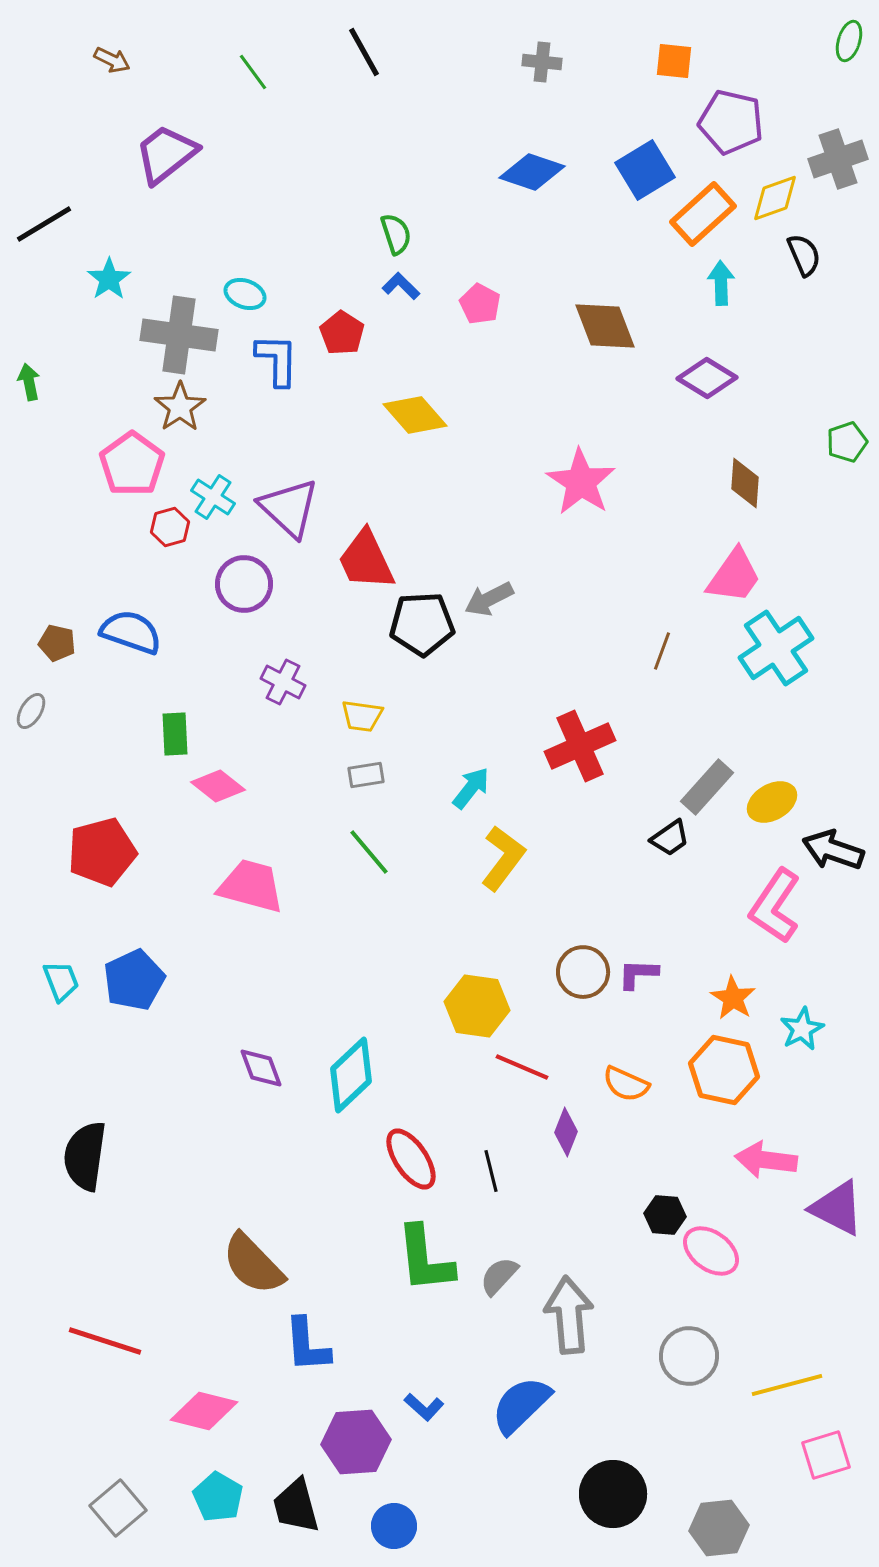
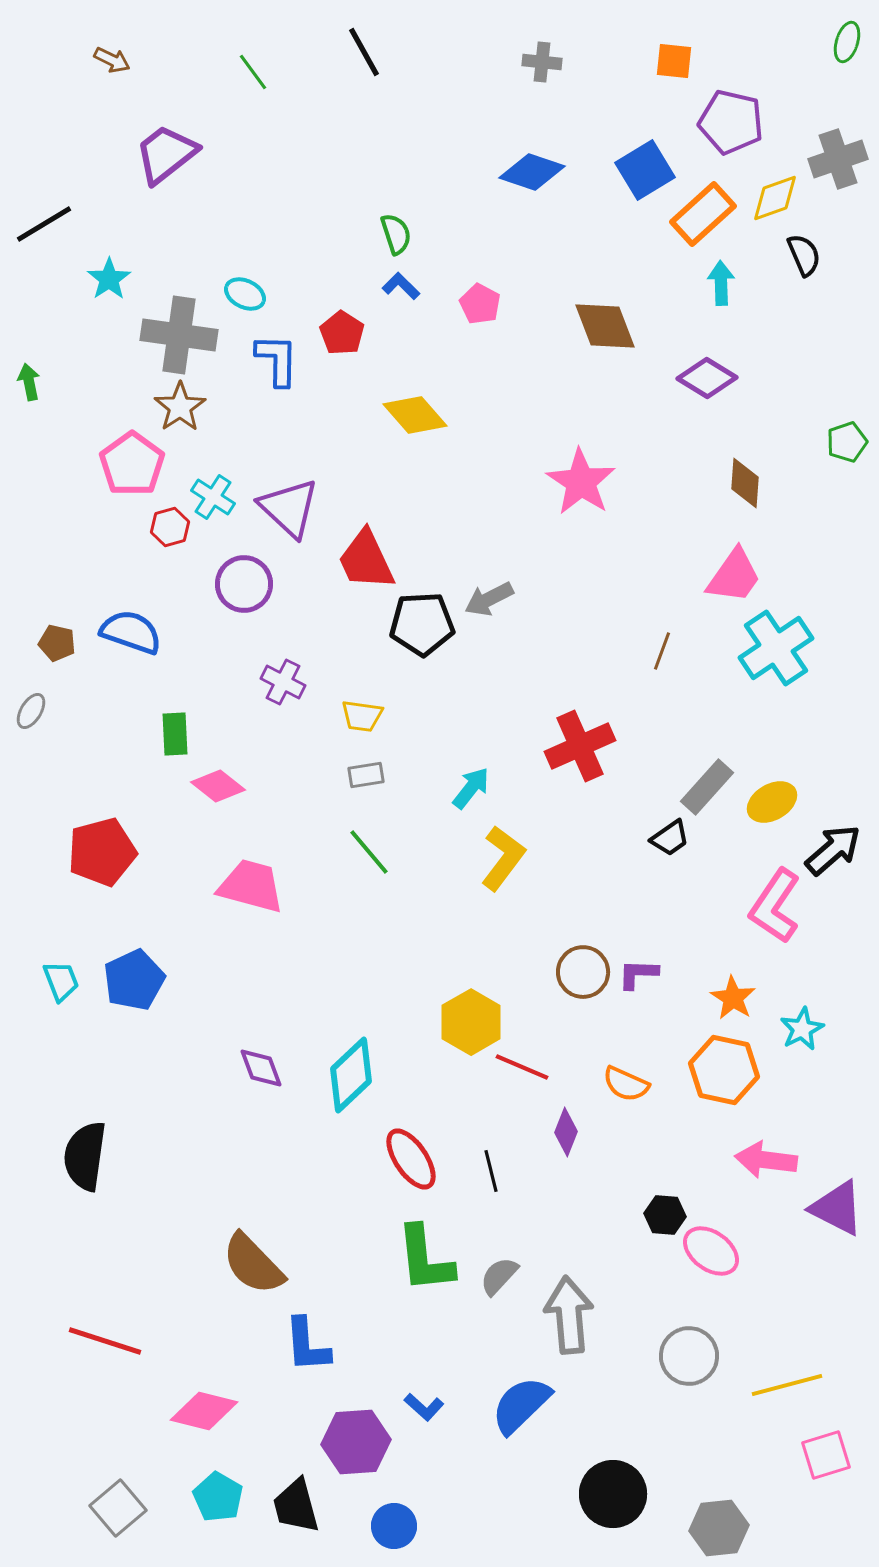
green ellipse at (849, 41): moved 2 px left, 1 px down
cyan ellipse at (245, 294): rotated 6 degrees clockwise
black arrow at (833, 850): rotated 120 degrees clockwise
yellow hexagon at (477, 1006): moved 6 px left, 16 px down; rotated 22 degrees clockwise
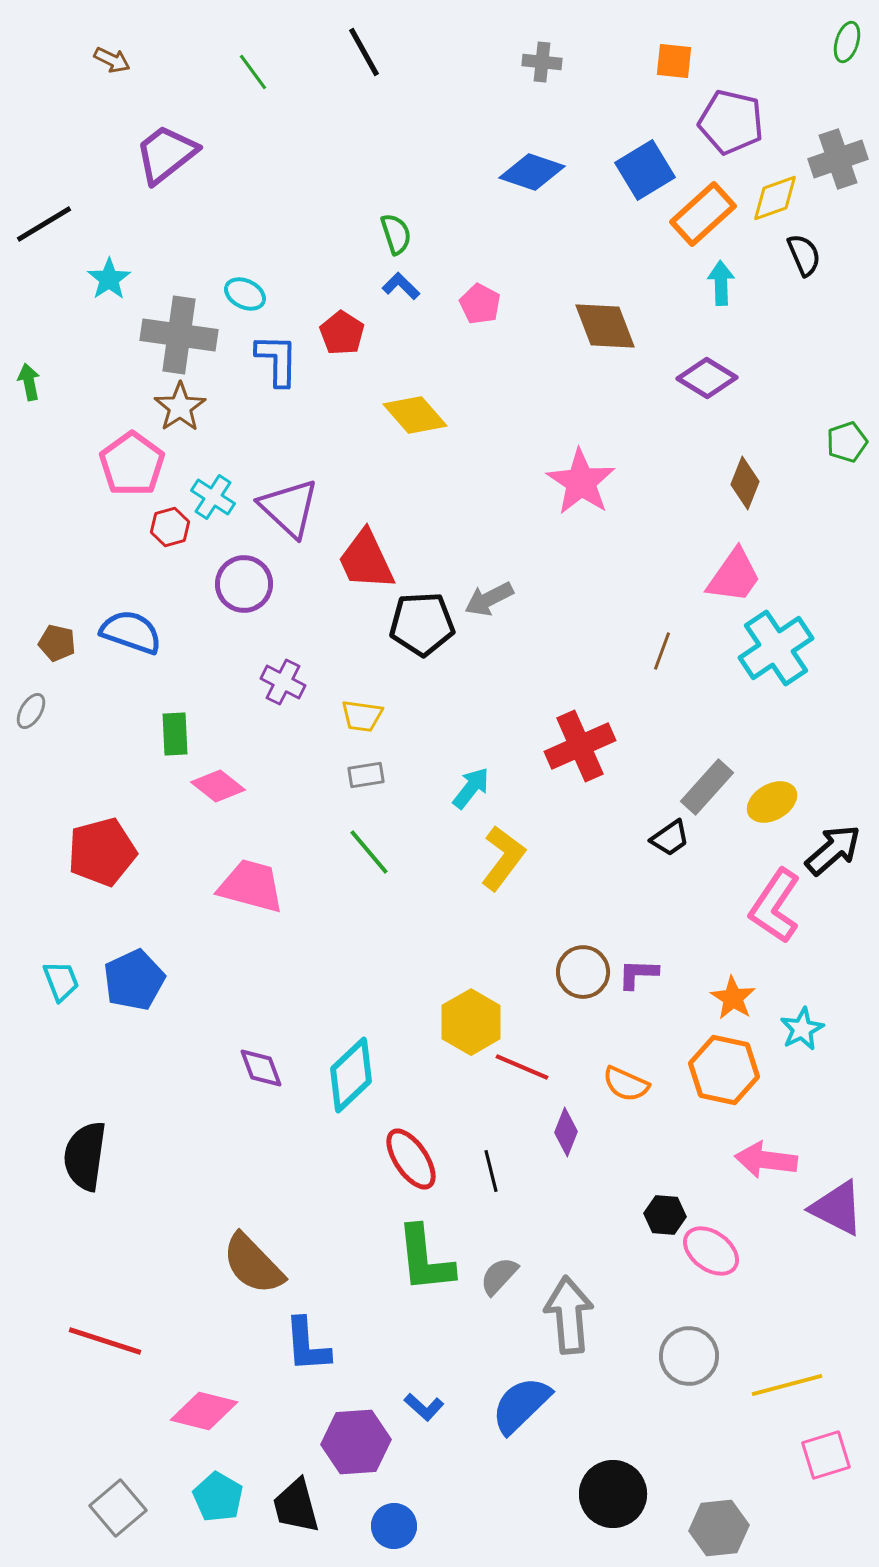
brown diamond at (745, 483): rotated 18 degrees clockwise
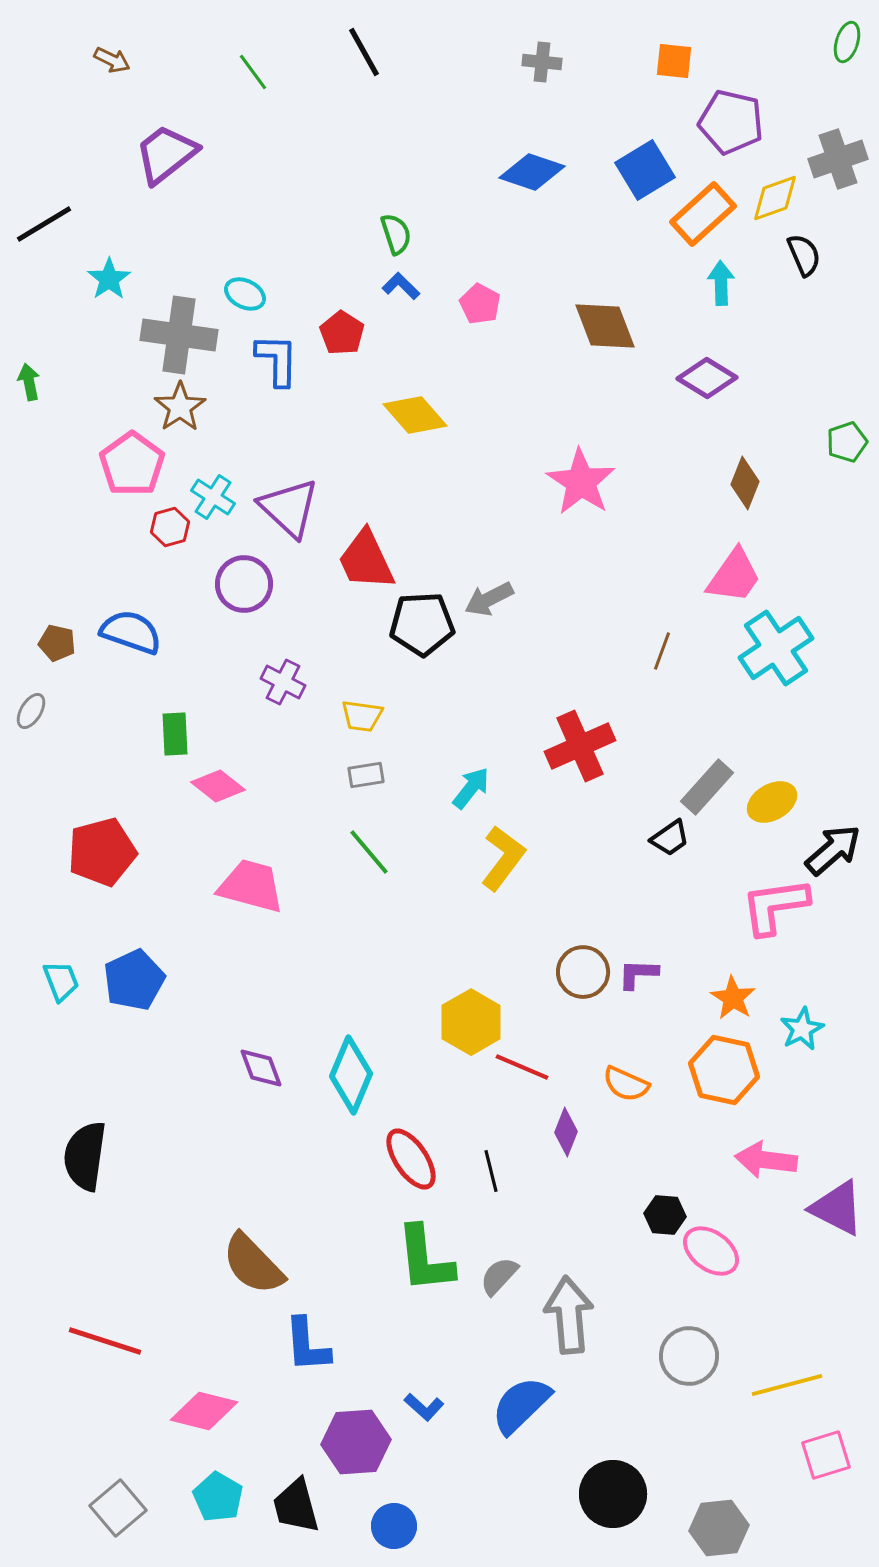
pink L-shape at (775, 906): rotated 48 degrees clockwise
cyan diamond at (351, 1075): rotated 24 degrees counterclockwise
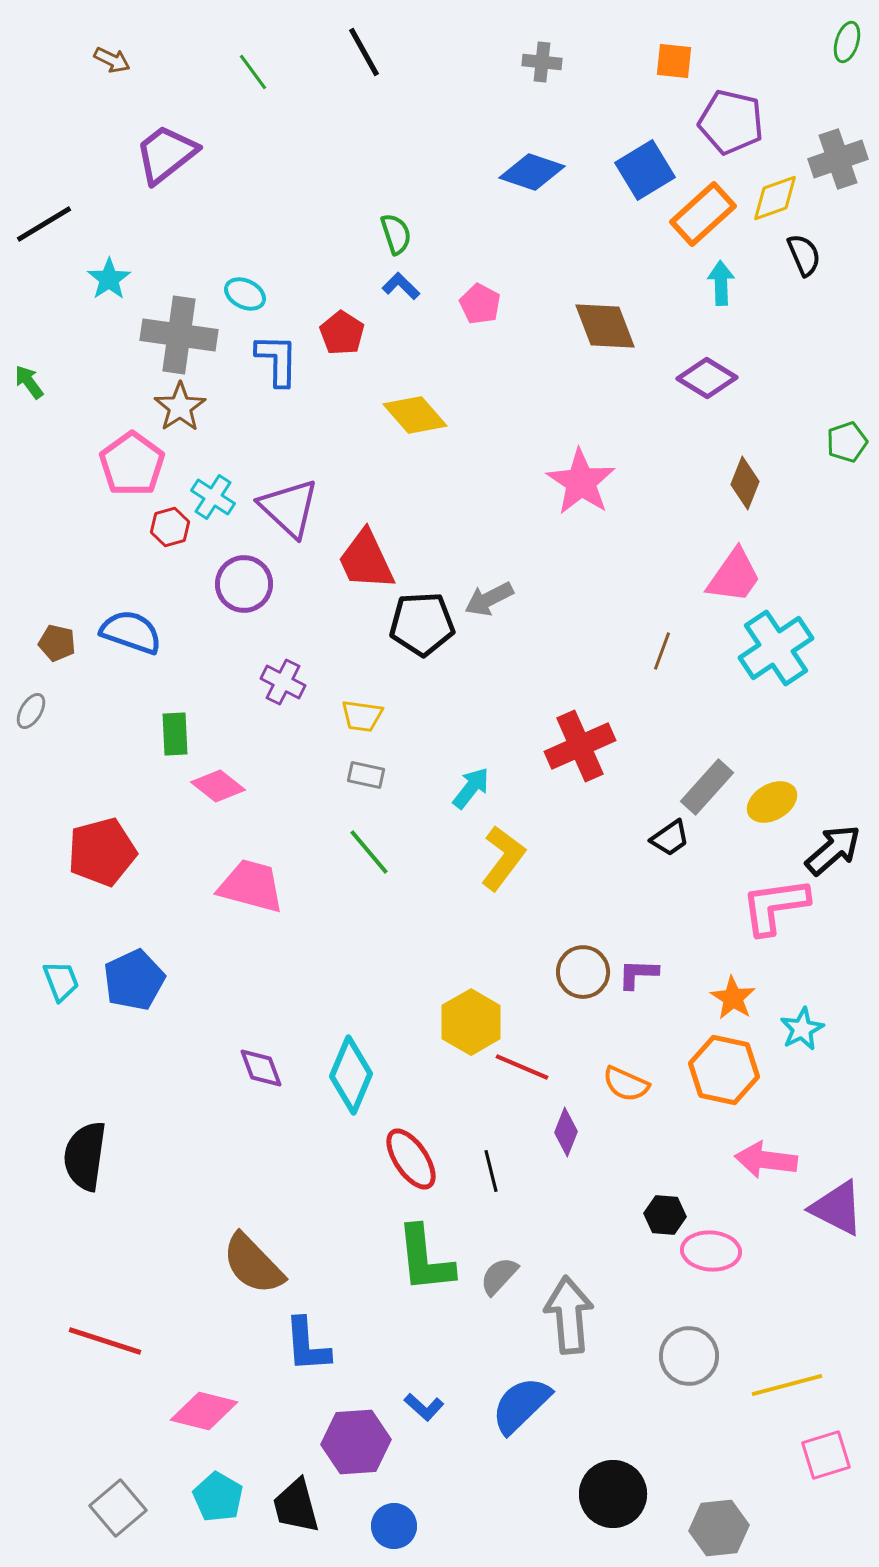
green arrow at (29, 382): rotated 24 degrees counterclockwise
gray rectangle at (366, 775): rotated 21 degrees clockwise
pink ellipse at (711, 1251): rotated 32 degrees counterclockwise
